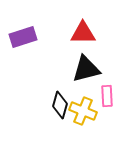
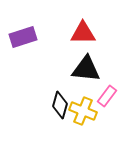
black triangle: rotated 20 degrees clockwise
pink rectangle: rotated 40 degrees clockwise
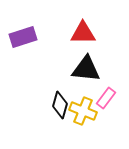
pink rectangle: moved 1 px left, 2 px down
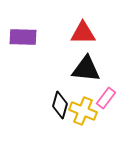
purple rectangle: rotated 20 degrees clockwise
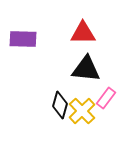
purple rectangle: moved 2 px down
yellow cross: moved 1 px left; rotated 24 degrees clockwise
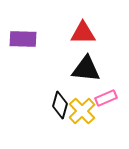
pink rectangle: rotated 30 degrees clockwise
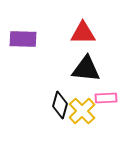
pink rectangle: rotated 20 degrees clockwise
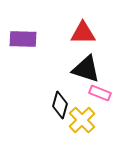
black triangle: rotated 12 degrees clockwise
pink rectangle: moved 6 px left, 5 px up; rotated 25 degrees clockwise
yellow cross: moved 9 px down
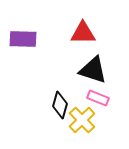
black triangle: moved 7 px right, 1 px down
pink rectangle: moved 2 px left, 5 px down
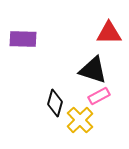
red triangle: moved 26 px right
pink rectangle: moved 1 px right, 2 px up; rotated 50 degrees counterclockwise
black diamond: moved 5 px left, 2 px up
yellow cross: moved 2 px left
